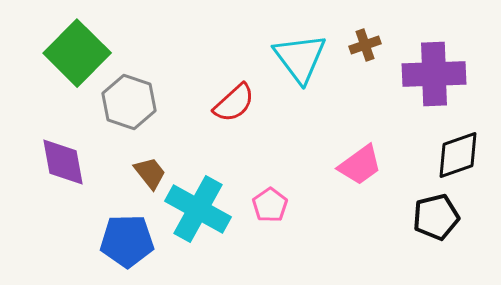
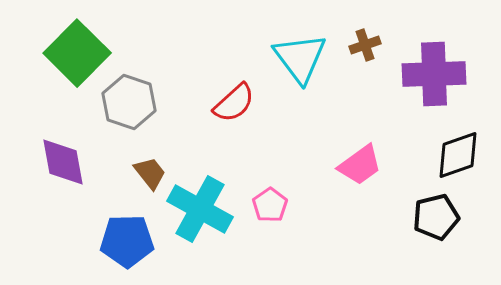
cyan cross: moved 2 px right
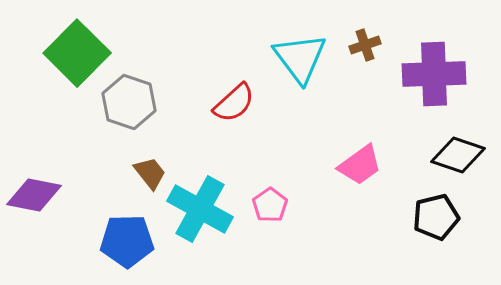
black diamond: rotated 38 degrees clockwise
purple diamond: moved 29 px left, 33 px down; rotated 68 degrees counterclockwise
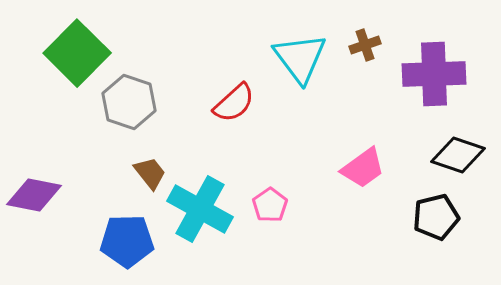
pink trapezoid: moved 3 px right, 3 px down
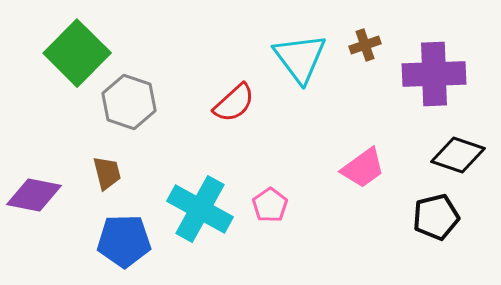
brown trapezoid: moved 43 px left; rotated 24 degrees clockwise
blue pentagon: moved 3 px left
